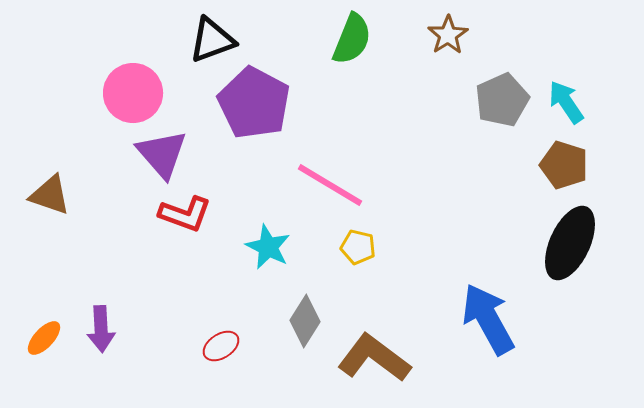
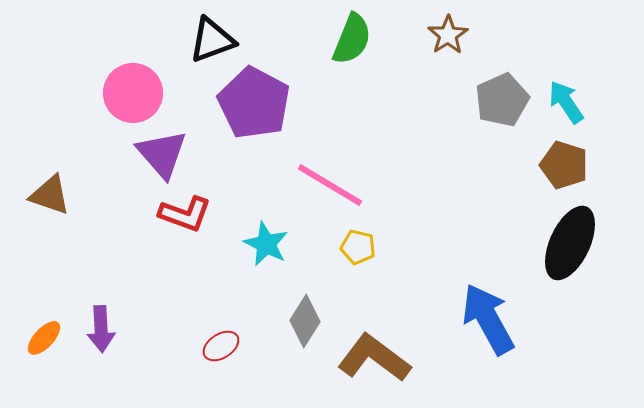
cyan star: moved 2 px left, 3 px up
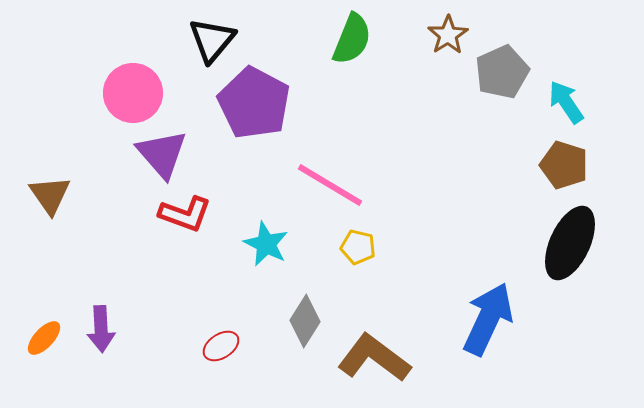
black triangle: rotated 30 degrees counterclockwise
gray pentagon: moved 28 px up
brown triangle: rotated 36 degrees clockwise
blue arrow: rotated 54 degrees clockwise
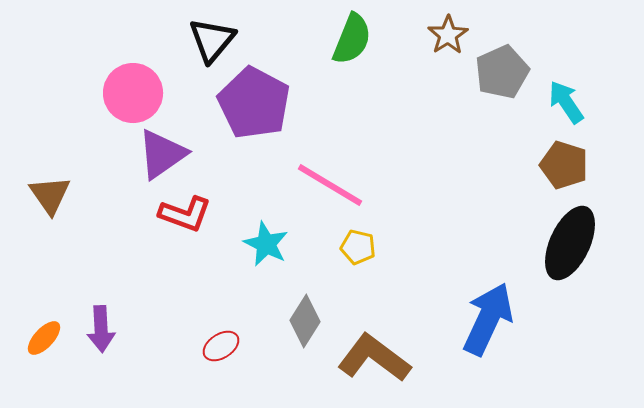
purple triangle: rotated 36 degrees clockwise
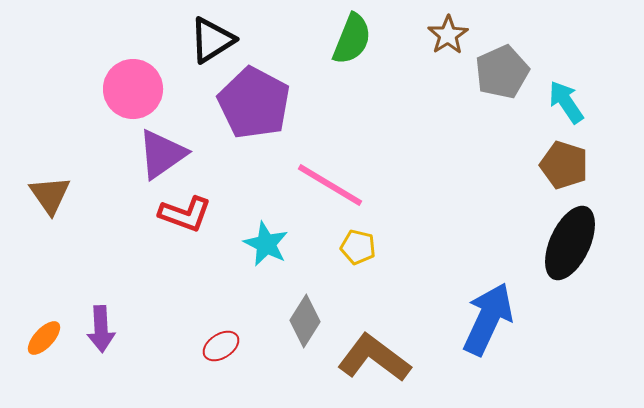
black triangle: rotated 18 degrees clockwise
pink circle: moved 4 px up
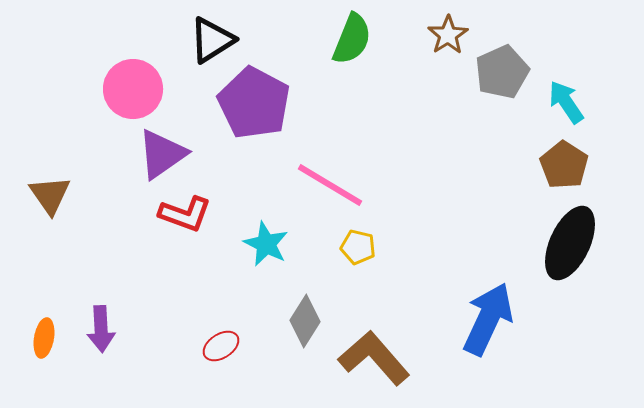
brown pentagon: rotated 15 degrees clockwise
orange ellipse: rotated 33 degrees counterclockwise
brown L-shape: rotated 12 degrees clockwise
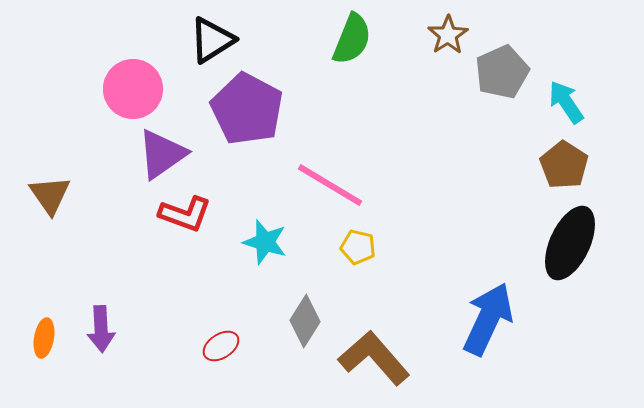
purple pentagon: moved 7 px left, 6 px down
cyan star: moved 1 px left, 2 px up; rotated 9 degrees counterclockwise
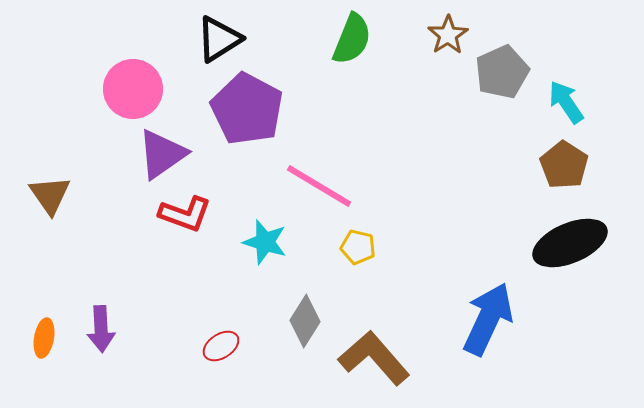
black triangle: moved 7 px right, 1 px up
pink line: moved 11 px left, 1 px down
black ellipse: rotated 42 degrees clockwise
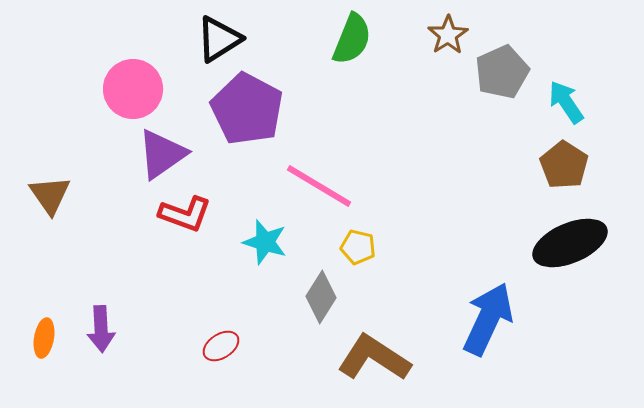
gray diamond: moved 16 px right, 24 px up
brown L-shape: rotated 16 degrees counterclockwise
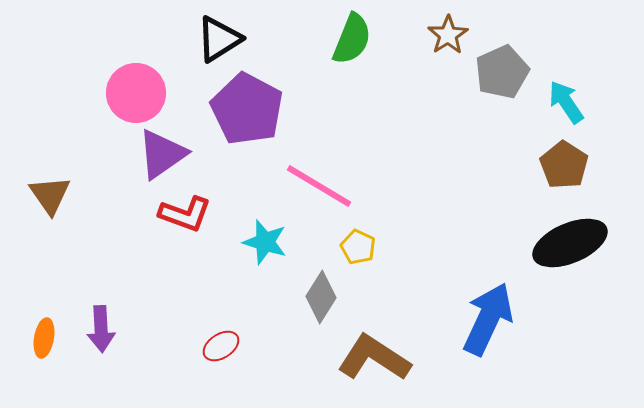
pink circle: moved 3 px right, 4 px down
yellow pentagon: rotated 12 degrees clockwise
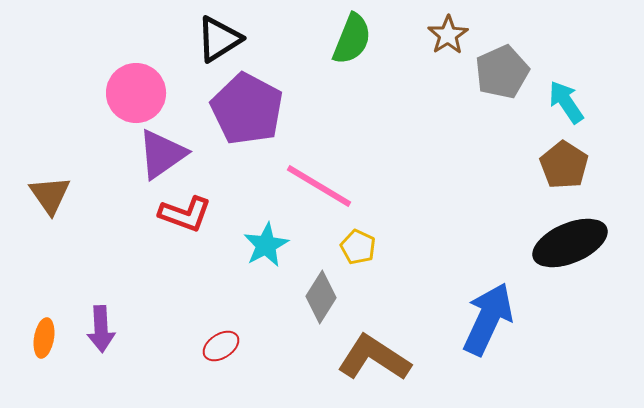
cyan star: moved 1 px right, 3 px down; rotated 27 degrees clockwise
